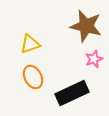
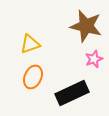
orange ellipse: rotated 50 degrees clockwise
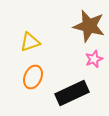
brown star: moved 3 px right
yellow triangle: moved 2 px up
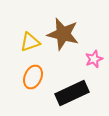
brown star: moved 26 px left, 8 px down
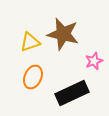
pink star: moved 2 px down
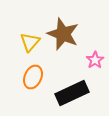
brown star: rotated 8 degrees clockwise
yellow triangle: rotated 30 degrees counterclockwise
pink star: moved 1 px right, 1 px up; rotated 12 degrees counterclockwise
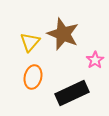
orange ellipse: rotated 10 degrees counterclockwise
